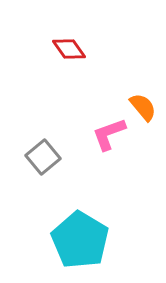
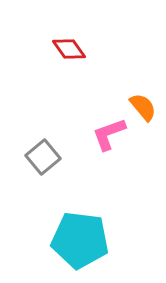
cyan pentagon: rotated 24 degrees counterclockwise
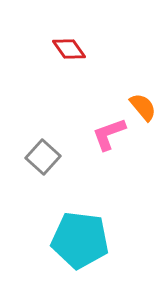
gray square: rotated 8 degrees counterclockwise
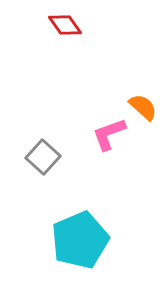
red diamond: moved 4 px left, 24 px up
orange semicircle: rotated 8 degrees counterclockwise
cyan pentagon: rotated 30 degrees counterclockwise
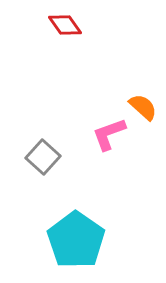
cyan pentagon: moved 4 px left; rotated 14 degrees counterclockwise
